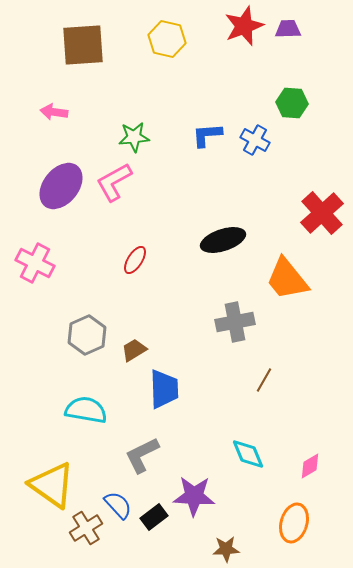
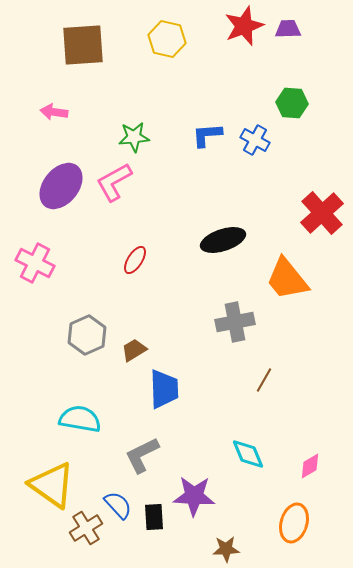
cyan semicircle: moved 6 px left, 9 px down
black rectangle: rotated 56 degrees counterclockwise
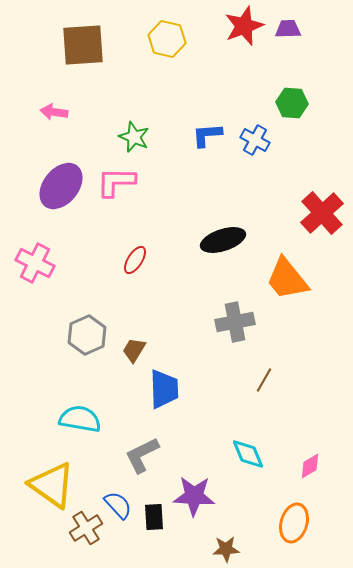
green star: rotated 28 degrees clockwise
pink L-shape: moved 2 px right; rotated 30 degrees clockwise
brown trapezoid: rotated 28 degrees counterclockwise
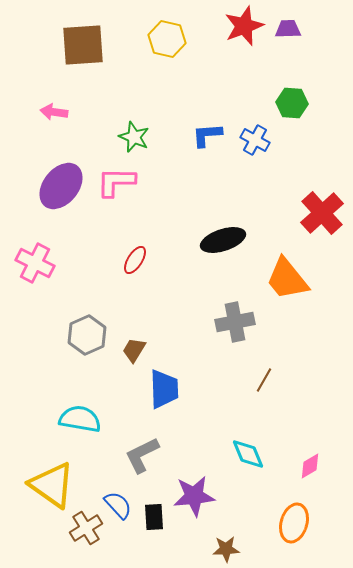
purple star: rotated 9 degrees counterclockwise
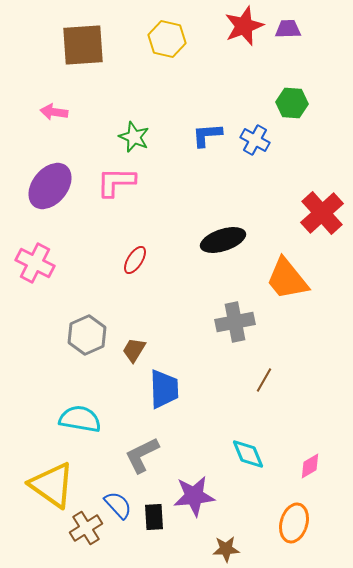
purple ellipse: moved 11 px left
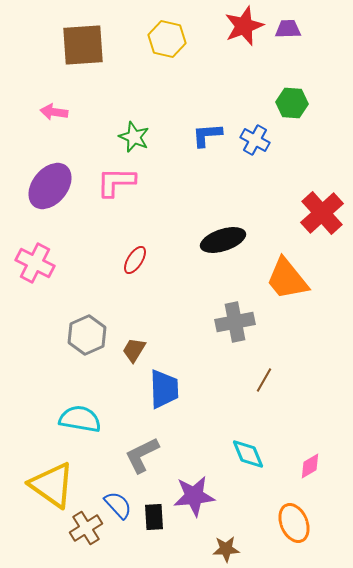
orange ellipse: rotated 39 degrees counterclockwise
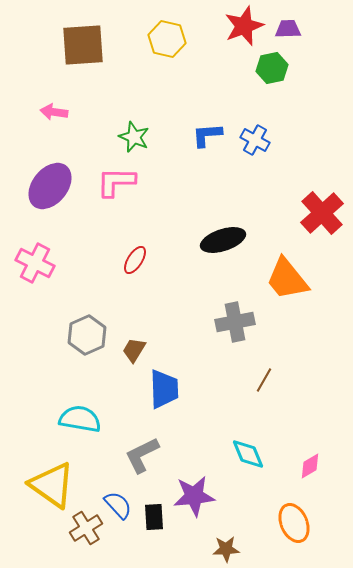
green hexagon: moved 20 px left, 35 px up; rotated 16 degrees counterclockwise
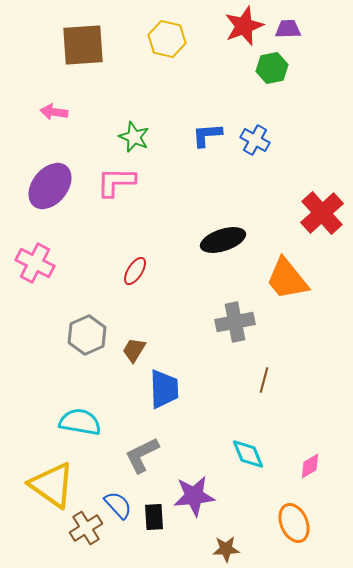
red ellipse: moved 11 px down
brown line: rotated 15 degrees counterclockwise
cyan semicircle: moved 3 px down
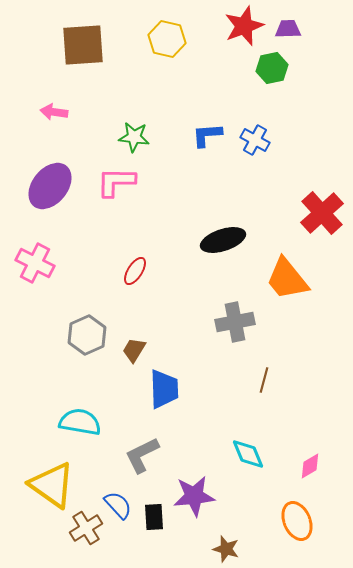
green star: rotated 16 degrees counterclockwise
orange ellipse: moved 3 px right, 2 px up
brown star: rotated 20 degrees clockwise
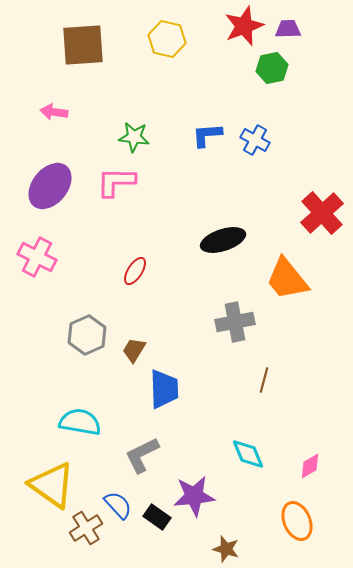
pink cross: moved 2 px right, 6 px up
black rectangle: moved 3 px right; rotated 52 degrees counterclockwise
